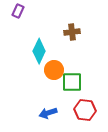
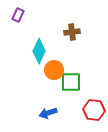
purple rectangle: moved 4 px down
green square: moved 1 px left
red hexagon: moved 9 px right
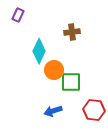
blue arrow: moved 5 px right, 2 px up
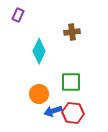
orange circle: moved 15 px left, 24 px down
red hexagon: moved 21 px left, 3 px down
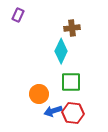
brown cross: moved 4 px up
cyan diamond: moved 22 px right
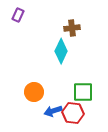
green square: moved 12 px right, 10 px down
orange circle: moved 5 px left, 2 px up
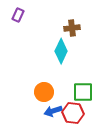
orange circle: moved 10 px right
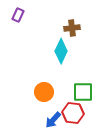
blue arrow: moved 9 px down; rotated 30 degrees counterclockwise
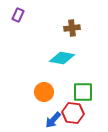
cyan diamond: moved 1 px right, 7 px down; rotated 75 degrees clockwise
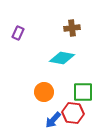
purple rectangle: moved 18 px down
